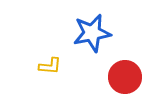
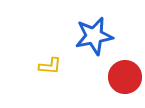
blue star: moved 2 px right, 3 px down
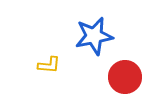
yellow L-shape: moved 1 px left, 1 px up
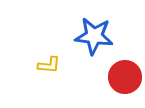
blue star: rotated 18 degrees clockwise
